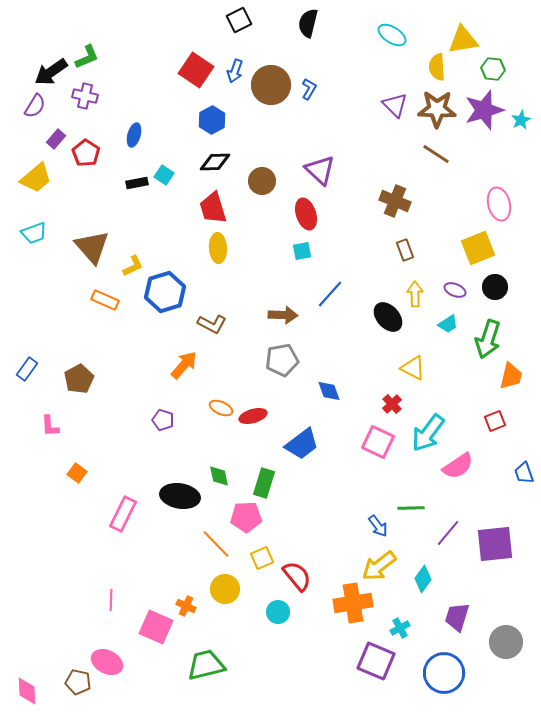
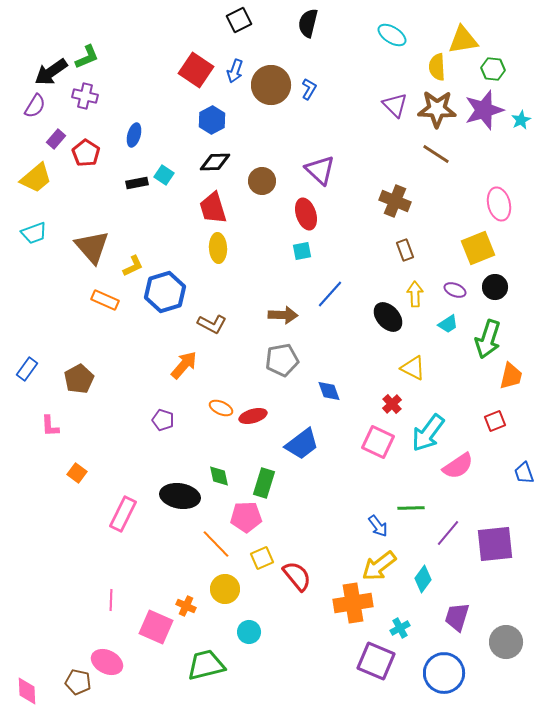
cyan circle at (278, 612): moved 29 px left, 20 px down
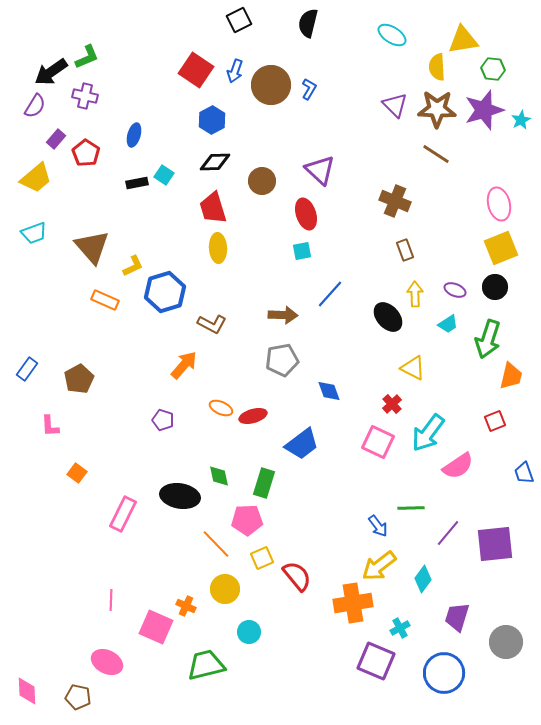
yellow square at (478, 248): moved 23 px right
pink pentagon at (246, 517): moved 1 px right, 3 px down
brown pentagon at (78, 682): moved 15 px down
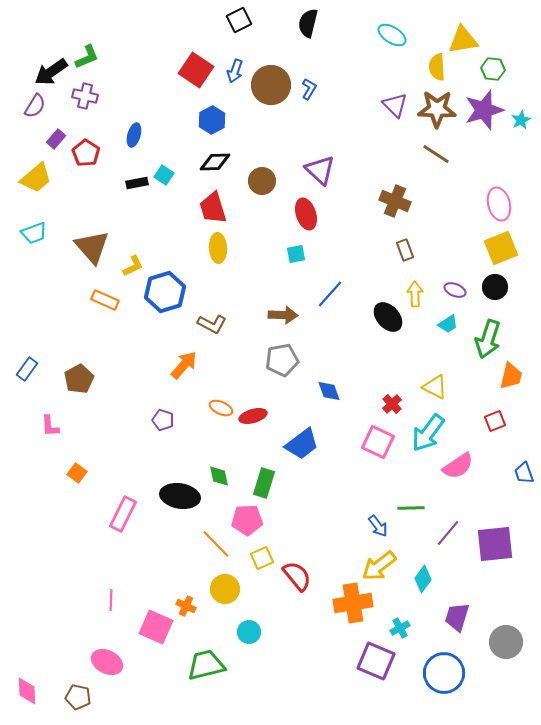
cyan square at (302, 251): moved 6 px left, 3 px down
yellow triangle at (413, 368): moved 22 px right, 19 px down
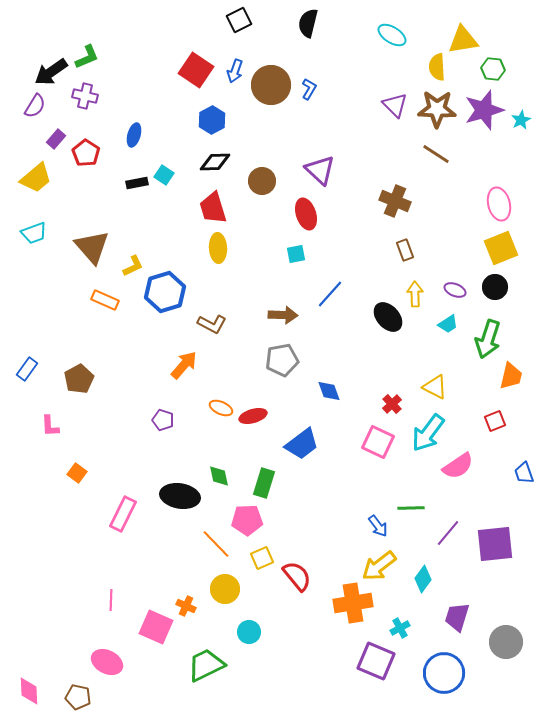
green trapezoid at (206, 665): rotated 12 degrees counterclockwise
pink diamond at (27, 691): moved 2 px right
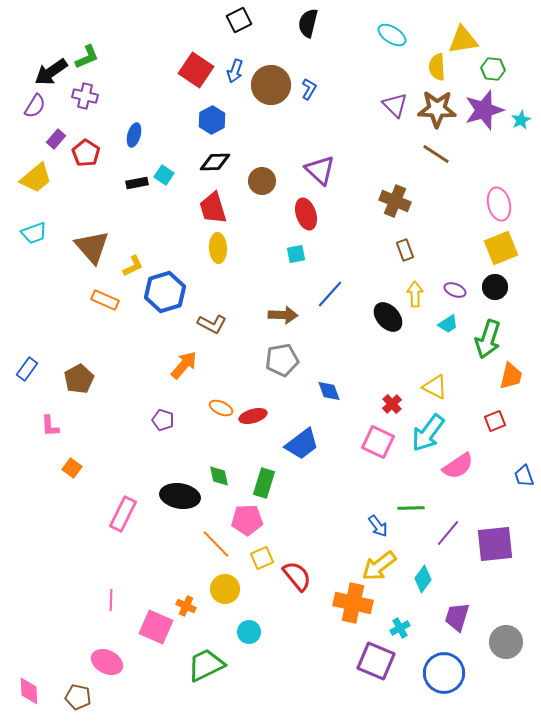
orange square at (77, 473): moved 5 px left, 5 px up
blue trapezoid at (524, 473): moved 3 px down
orange cross at (353, 603): rotated 21 degrees clockwise
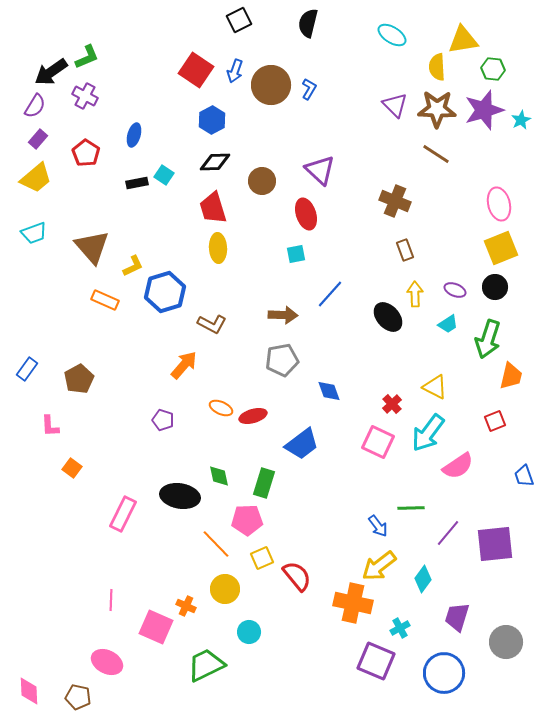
purple cross at (85, 96): rotated 15 degrees clockwise
purple rectangle at (56, 139): moved 18 px left
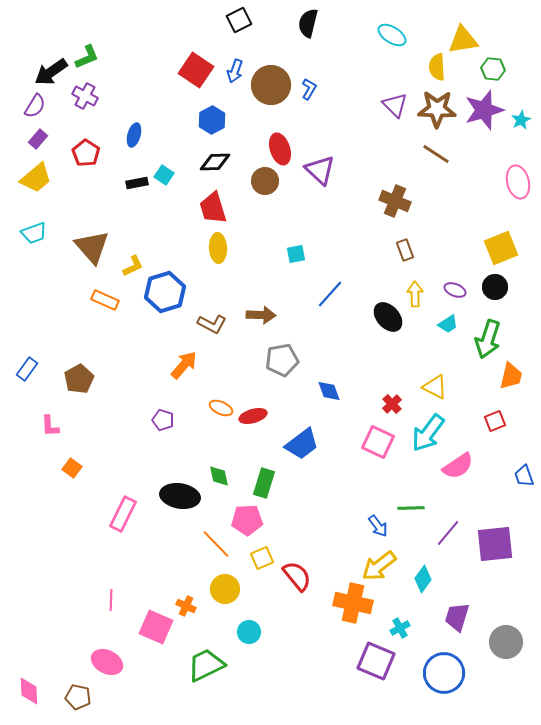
brown circle at (262, 181): moved 3 px right
pink ellipse at (499, 204): moved 19 px right, 22 px up
red ellipse at (306, 214): moved 26 px left, 65 px up
brown arrow at (283, 315): moved 22 px left
